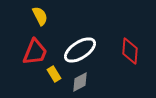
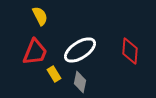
gray diamond: rotated 50 degrees counterclockwise
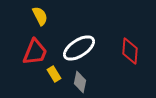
white ellipse: moved 1 px left, 2 px up
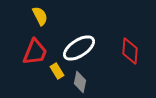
yellow rectangle: moved 3 px right, 3 px up
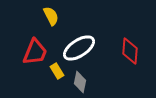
yellow semicircle: moved 11 px right
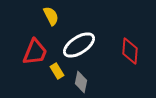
white ellipse: moved 3 px up
gray diamond: moved 1 px right
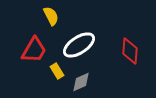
red trapezoid: moved 1 px left, 2 px up; rotated 8 degrees clockwise
gray diamond: rotated 55 degrees clockwise
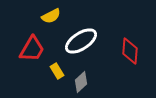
yellow semicircle: rotated 90 degrees clockwise
white ellipse: moved 2 px right, 4 px up
red trapezoid: moved 2 px left, 1 px up
gray diamond: rotated 20 degrees counterclockwise
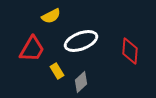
white ellipse: rotated 12 degrees clockwise
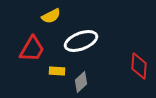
red diamond: moved 9 px right, 15 px down
yellow rectangle: rotated 56 degrees counterclockwise
